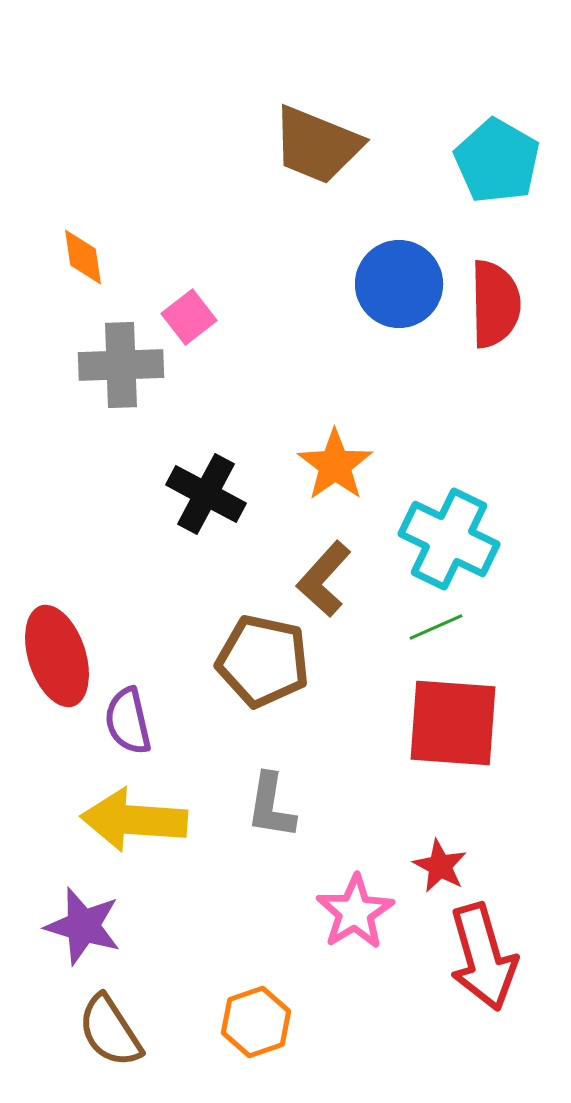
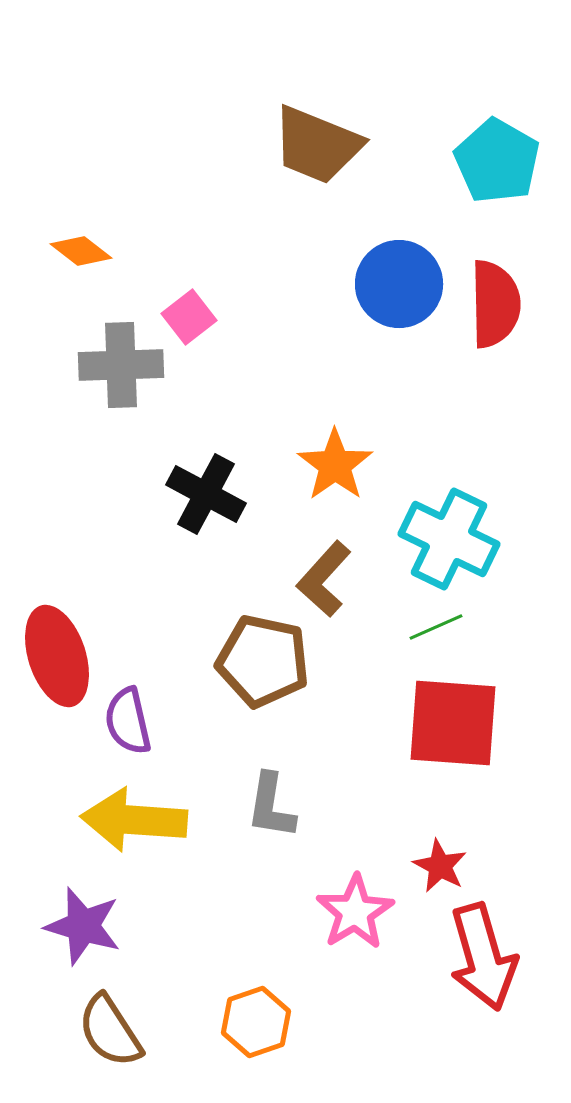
orange diamond: moved 2 px left, 6 px up; rotated 44 degrees counterclockwise
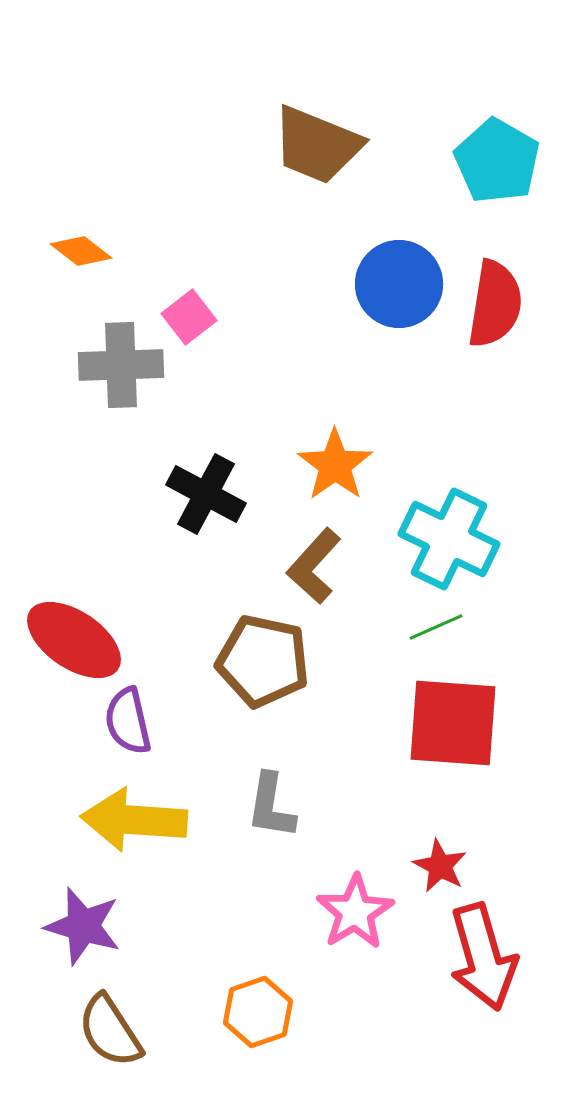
red semicircle: rotated 10 degrees clockwise
brown L-shape: moved 10 px left, 13 px up
red ellipse: moved 17 px right, 16 px up; rotated 38 degrees counterclockwise
orange hexagon: moved 2 px right, 10 px up
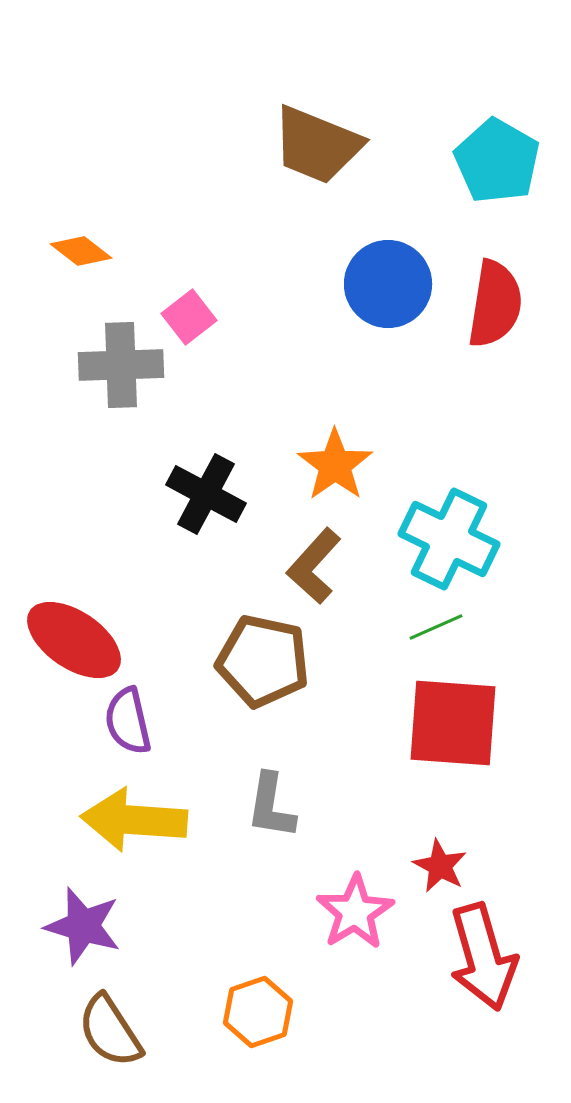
blue circle: moved 11 px left
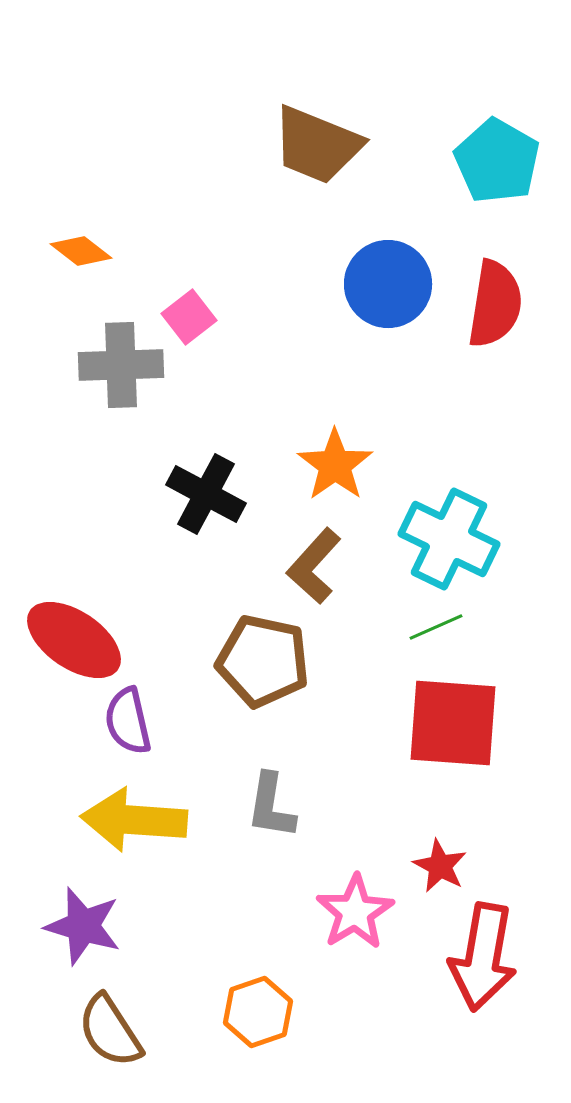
red arrow: rotated 26 degrees clockwise
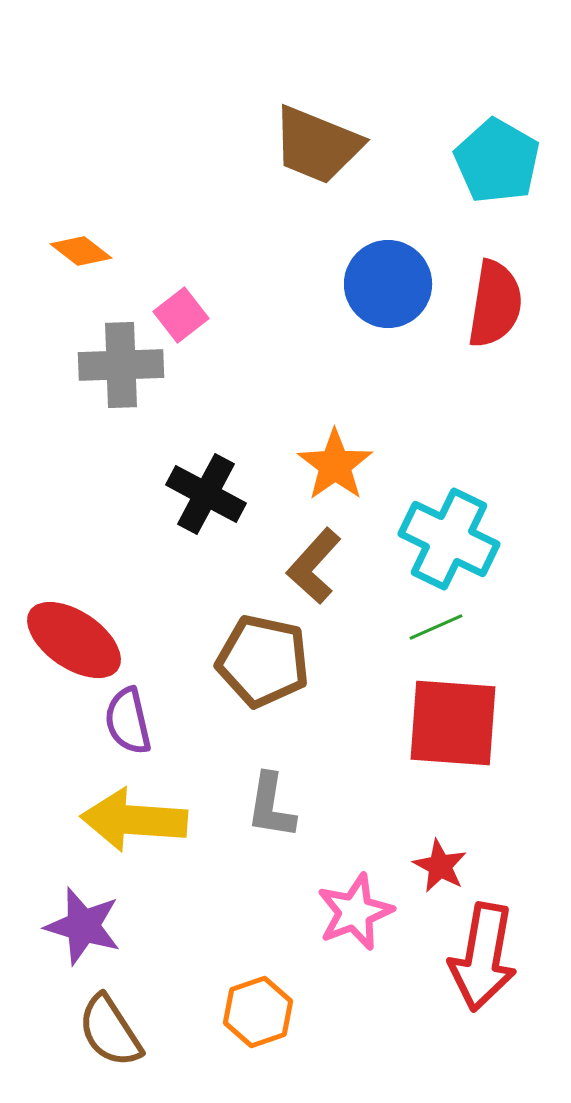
pink square: moved 8 px left, 2 px up
pink star: rotated 10 degrees clockwise
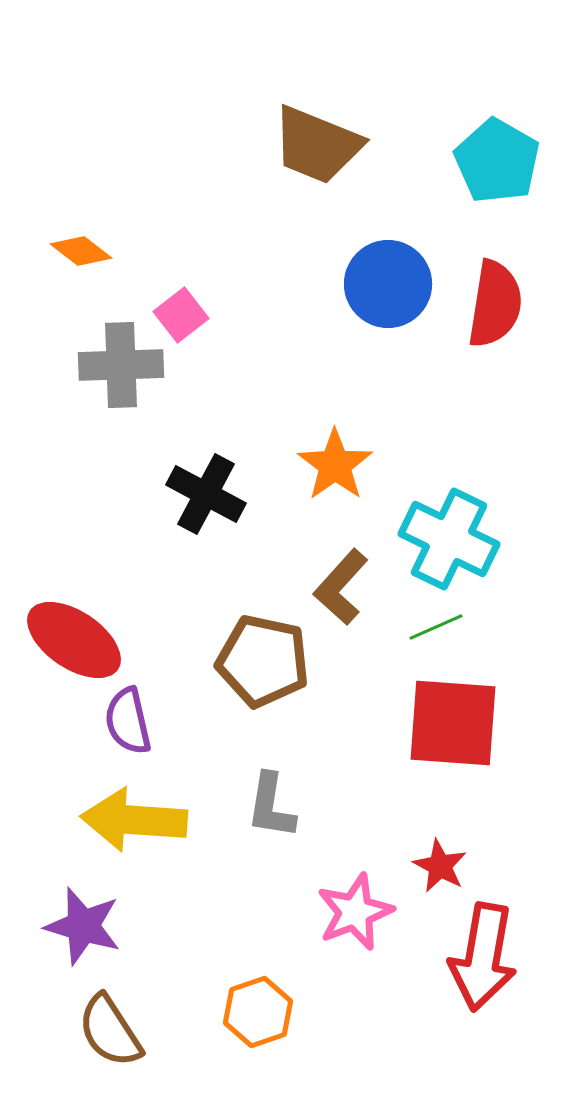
brown L-shape: moved 27 px right, 21 px down
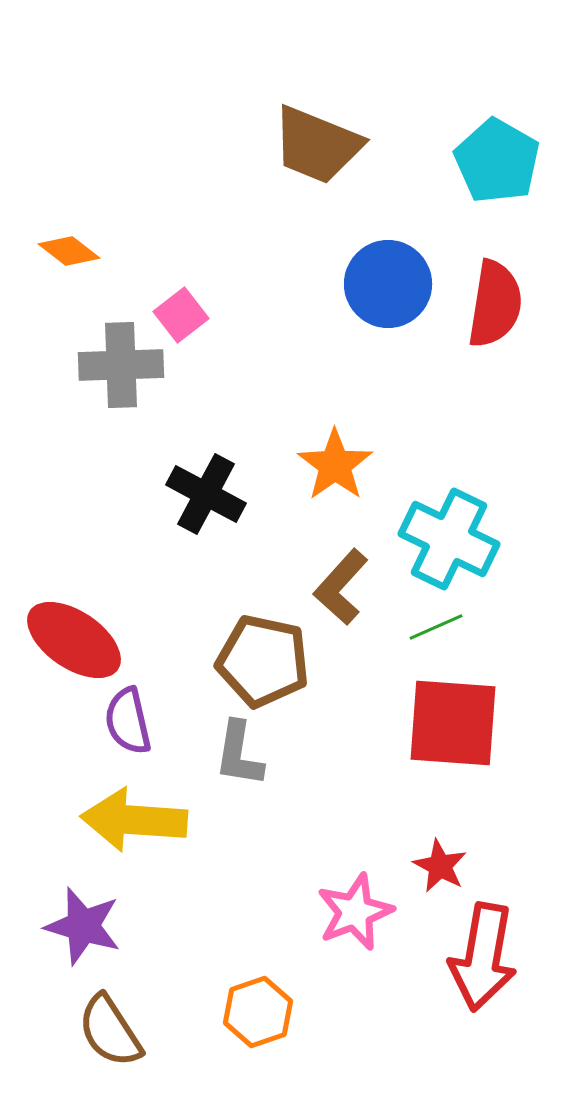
orange diamond: moved 12 px left
gray L-shape: moved 32 px left, 52 px up
